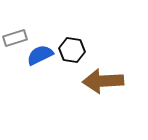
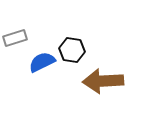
blue semicircle: moved 2 px right, 7 px down
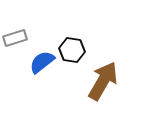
blue semicircle: rotated 12 degrees counterclockwise
brown arrow: rotated 123 degrees clockwise
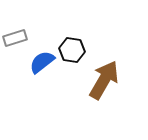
brown arrow: moved 1 px right, 1 px up
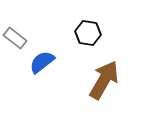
gray rectangle: rotated 55 degrees clockwise
black hexagon: moved 16 px right, 17 px up
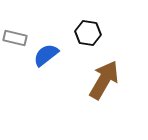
gray rectangle: rotated 25 degrees counterclockwise
blue semicircle: moved 4 px right, 7 px up
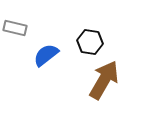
black hexagon: moved 2 px right, 9 px down
gray rectangle: moved 10 px up
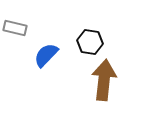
blue semicircle: rotated 8 degrees counterclockwise
brown arrow: rotated 24 degrees counterclockwise
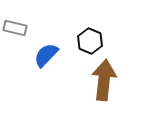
black hexagon: moved 1 px up; rotated 15 degrees clockwise
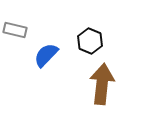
gray rectangle: moved 2 px down
brown arrow: moved 2 px left, 4 px down
